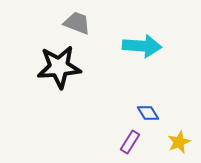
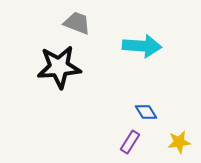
blue diamond: moved 2 px left, 1 px up
yellow star: rotated 15 degrees clockwise
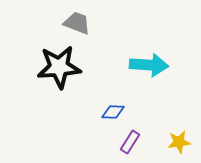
cyan arrow: moved 7 px right, 19 px down
blue diamond: moved 33 px left; rotated 55 degrees counterclockwise
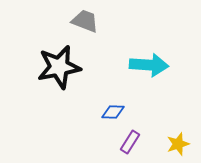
gray trapezoid: moved 8 px right, 2 px up
black star: rotated 6 degrees counterclockwise
yellow star: moved 1 px left, 2 px down; rotated 10 degrees counterclockwise
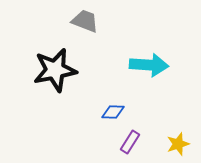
black star: moved 4 px left, 3 px down
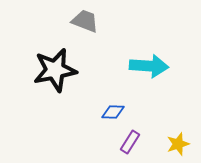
cyan arrow: moved 1 px down
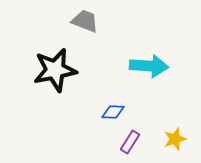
yellow star: moved 3 px left, 5 px up
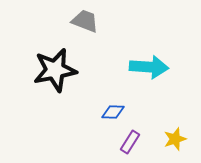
cyan arrow: moved 1 px down
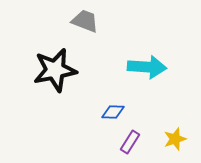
cyan arrow: moved 2 px left
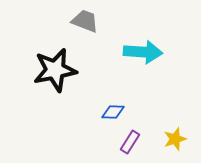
cyan arrow: moved 4 px left, 15 px up
